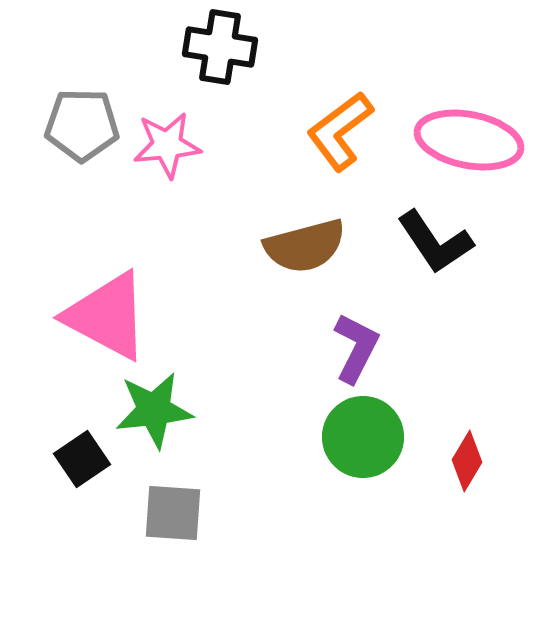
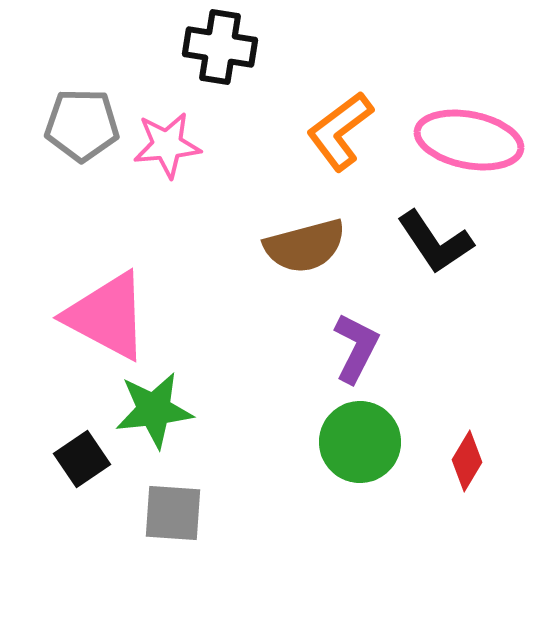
green circle: moved 3 px left, 5 px down
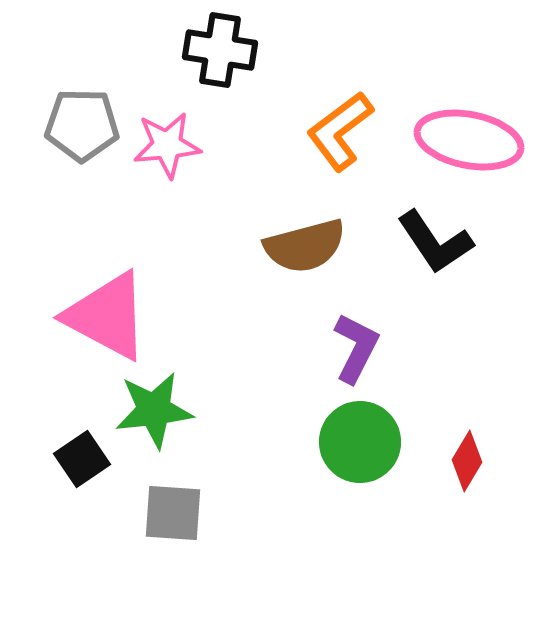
black cross: moved 3 px down
